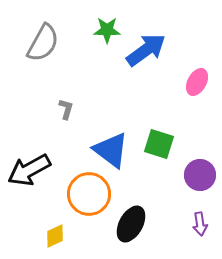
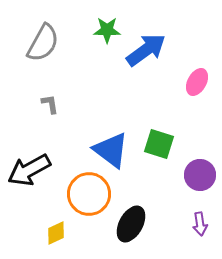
gray L-shape: moved 16 px left, 5 px up; rotated 25 degrees counterclockwise
yellow diamond: moved 1 px right, 3 px up
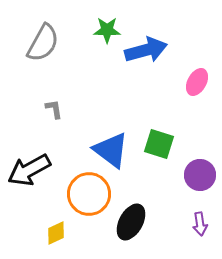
blue arrow: rotated 21 degrees clockwise
gray L-shape: moved 4 px right, 5 px down
black ellipse: moved 2 px up
